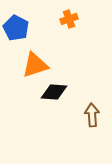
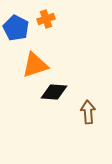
orange cross: moved 23 px left
brown arrow: moved 4 px left, 3 px up
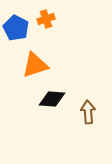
black diamond: moved 2 px left, 7 px down
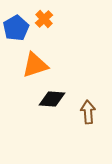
orange cross: moved 2 px left; rotated 24 degrees counterclockwise
blue pentagon: rotated 15 degrees clockwise
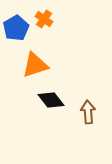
orange cross: rotated 12 degrees counterclockwise
black diamond: moved 1 px left, 1 px down; rotated 48 degrees clockwise
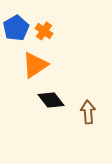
orange cross: moved 12 px down
orange triangle: rotated 16 degrees counterclockwise
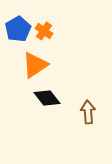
blue pentagon: moved 2 px right, 1 px down
black diamond: moved 4 px left, 2 px up
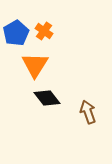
blue pentagon: moved 2 px left, 4 px down
orange triangle: rotated 24 degrees counterclockwise
brown arrow: rotated 15 degrees counterclockwise
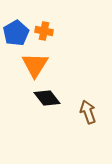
orange cross: rotated 24 degrees counterclockwise
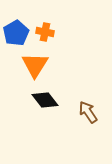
orange cross: moved 1 px right, 1 px down
black diamond: moved 2 px left, 2 px down
brown arrow: rotated 15 degrees counterclockwise
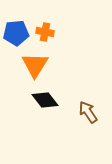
blue pentagon: rotated 25 degrees clockwise
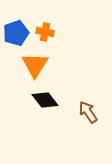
blue pentagon: rotated 15 degrees counterclockwise
